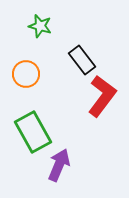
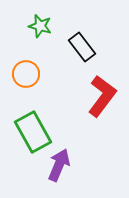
black rectangle: moved 13 px up
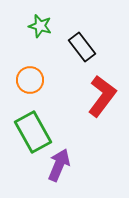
orange circle: moved 4 px right, 6 px down
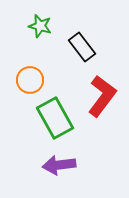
green rectangle: moved 22 px right, 14 px up
purple arrow: rotated 120 degrees counterclockwise
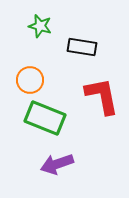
black rectangle: rotated 44 degrees counterclockwise
red L-shape: rotated 48 degrees counterclockwise
green rectangle: moved 10 px left; rotated 39 degrees counterclockwise
purple arrow: moved 2 px left, 1 px up; rotated 12 degrees counterclockwise
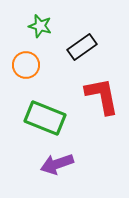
black rectangle: rotated 44 degrees counterclockwise
orange circle: moved 4 px left, 15 px up
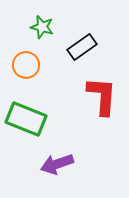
green star: moved 2 px right, 1 px down
red L-shape: rotated 15 degrees clockwise
green rectangle: moved 19 px left, 1 px down
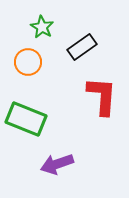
green star: rotated 15 degrees clockwise
orange circle: moved 2 px right, 3 px up
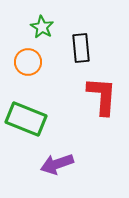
black rectangle: moved 1 px left, 1 px down; rotated 60 degrees counterclockwise
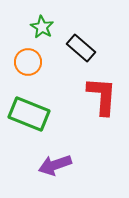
black rectangle: rotated 44 degrees counterclockwise
green rectangle: moved 3 px right, 5 px up
purple arrow: moved 2 px left, 1 px down
